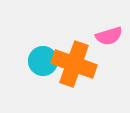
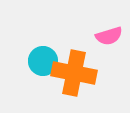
orange cross: moved 9 px down; rotated 9 degrees counterclockwise
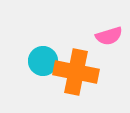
orange cross: moved 2 px right, 1 px up
